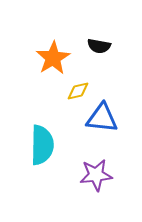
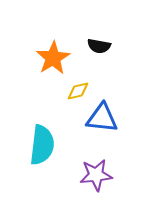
cyan semicircle: rotated 6 degrees clockwise
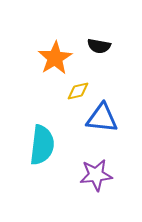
orange star: moved 2 px right
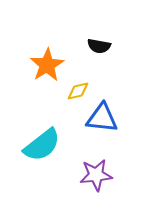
orange star: moved 8 px left, 7 px down
cyan semicircle: rotated 45 degrees clockwise
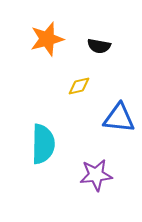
orange star: moved 26 px up; rotated 16 degrees clockwise
yellow diamond: moved 1 px right, 5 px up
blue triangle: moved 17 px right
cyan semicircle: moved 1 px right, 1 px up; rotated 51 degrees counterclockwise
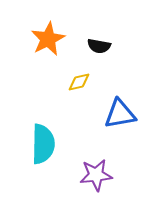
orange star: moved 1 px right; rotated 12 degrees counterclockwise
yellow diamond: moved 4 px up
blue triangle: moved 1 px right, 4 px up; rotated 16 degrees counterclockwise
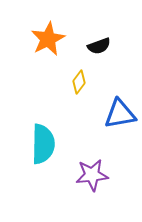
black semicircle: rotated 30 degrees counterclockwise
yellow diamond: rotated 40 degrees counterclockwise
purple star: moved 4 px left
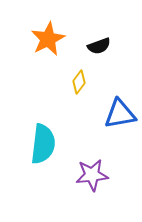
cyan semicircle: rotated 6 degrees clockwise
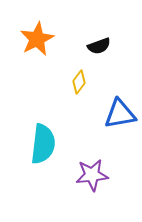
orange star: moved 11 px left
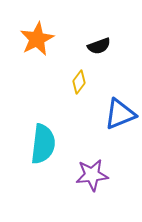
blue triangle: rotated 12 degrees counterclockwise
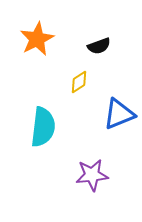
yellow diamond: rotated 20 degrees clockwise
blue triangle: moved 1 px left
cyan semicircle: moved 17 px up
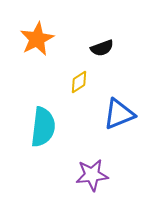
black semicircle: moved 3 px right, 2 px down
